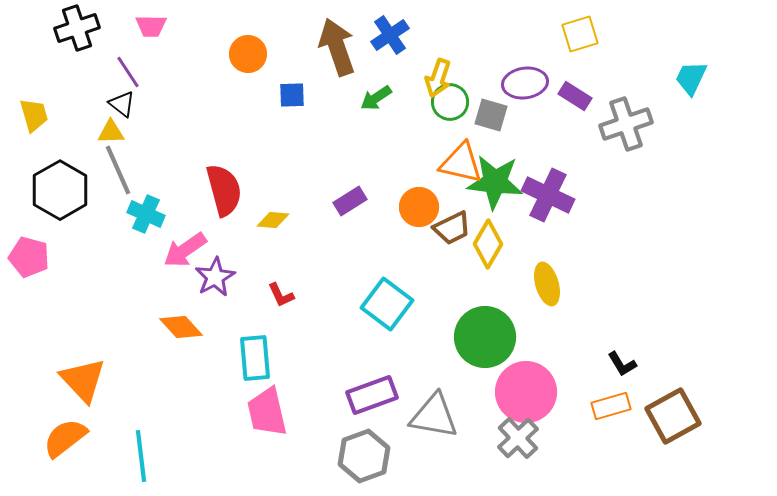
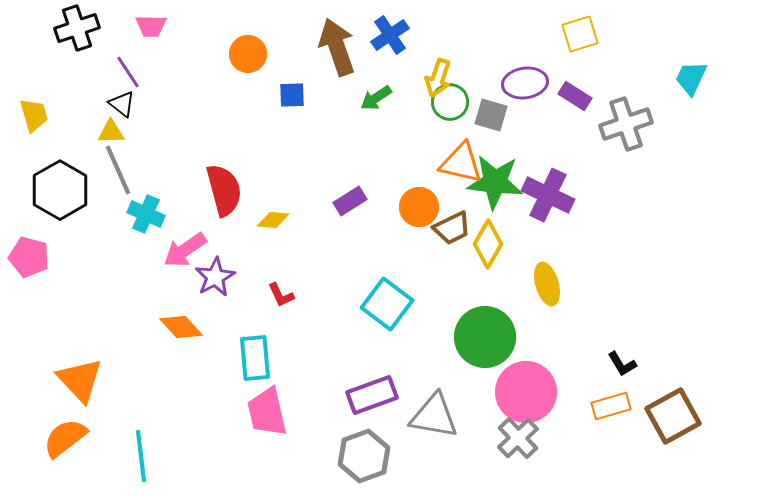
orange triangle at (83, 380): moved 3 px left
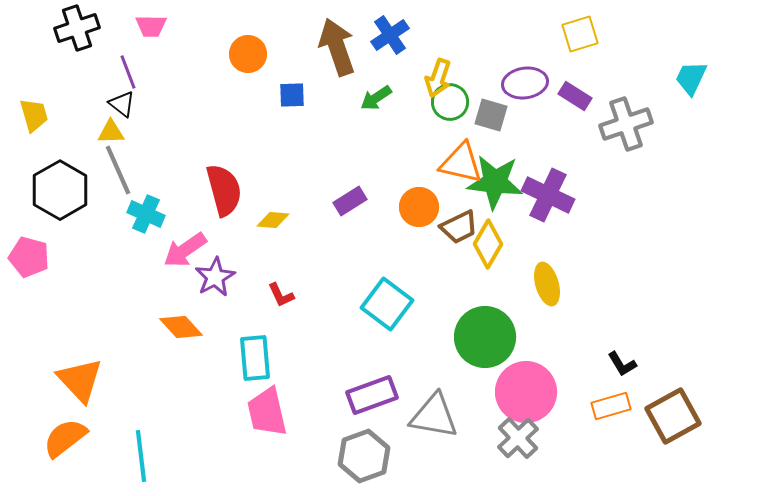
purple line at (128, 72): rotated 12 degrees clockwise
brown trapezoid at (452, 228): moved 7 px right, 1 px up
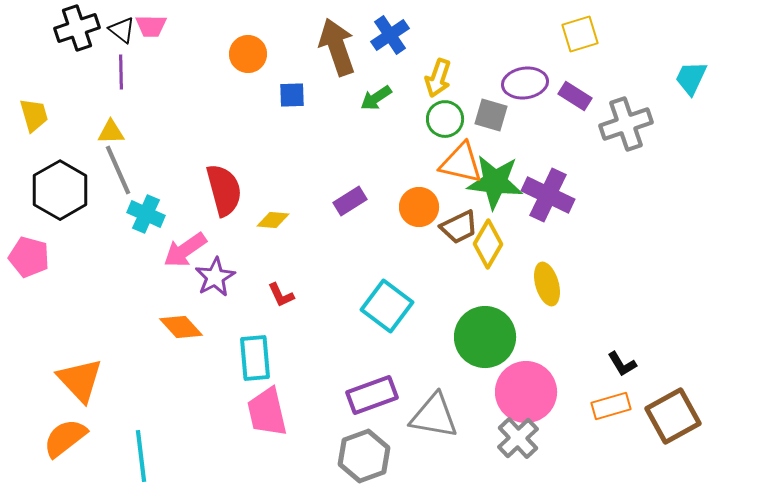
purple line at (128, 72): moved 7 px left; rotated 20 degrees clockwise
green circle at (450, 102): moved 5 px left, 17 px down
black triangle at (122, 104): moved 74 px up
cyan square at (387, 304): moved 2 px down
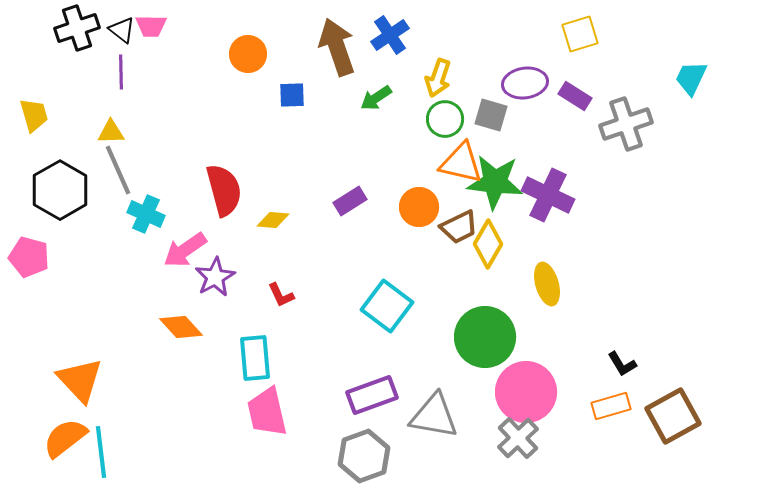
cyan line at (141, 456): moved 40 px left, 4 px up
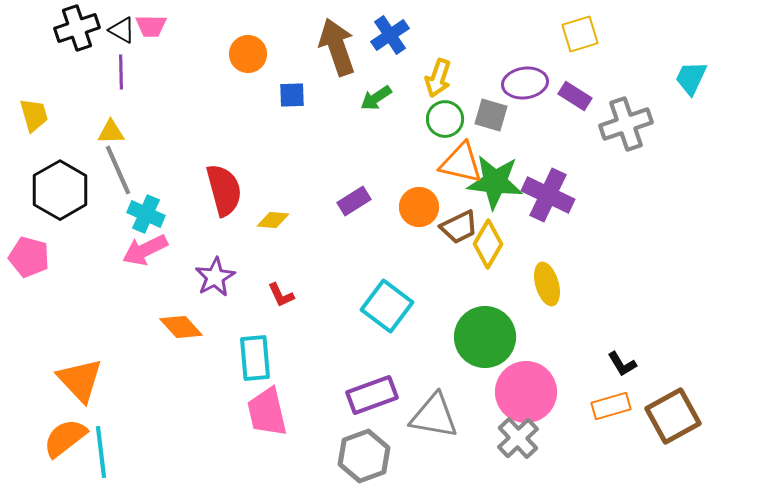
black triangle at (122, 30): rotated 8 degrees counterclockwise
purple rectangle at (350, 201): moved 4 px right
pink arrow at (185, 250): moved 40 px left; rotated 9 degrees clockwise
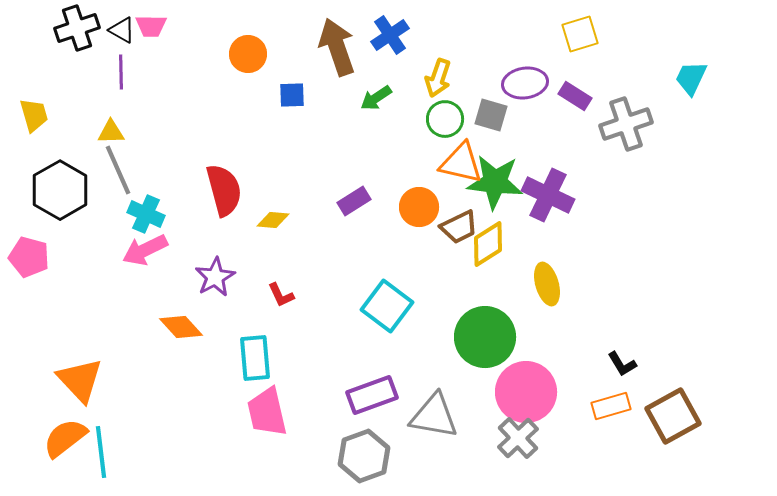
yellow diamond at (488, 244): rotated 27 degrees clockwise
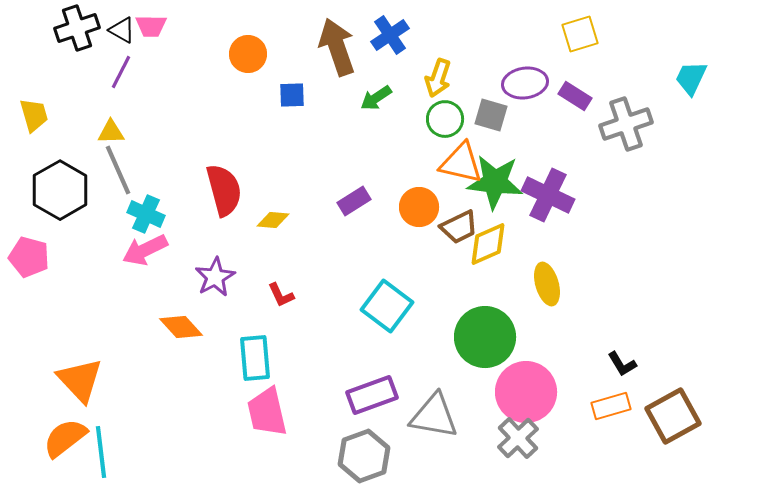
purple line at (121, 72): rotated 28 degrees clockwise
yellow diamond at (488, 244): rotated 9 degrees clockwise
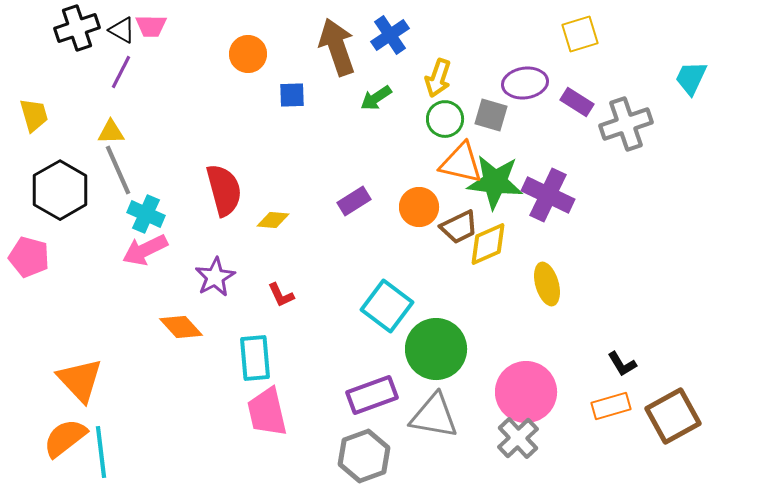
purple rectangle at (575, 96): moved 2 px right, 6 px down
green circle at (485, 337): moved 49 px left, 12 px down
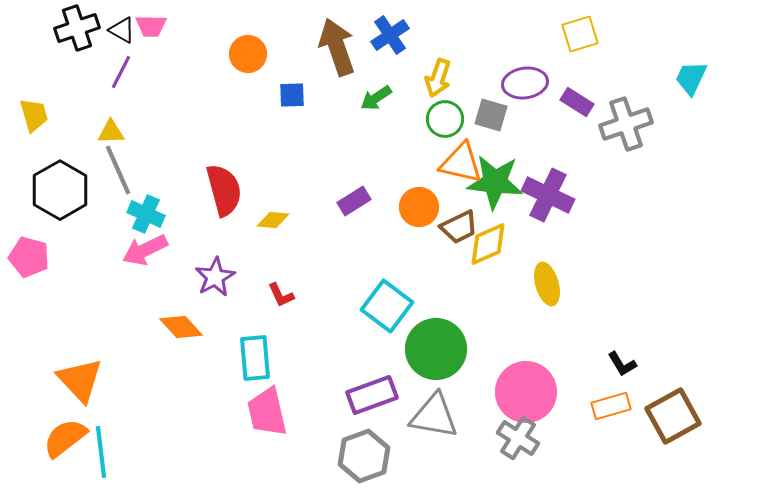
gray cross at (518, 438): rotated 15 degrees counterclockwise
